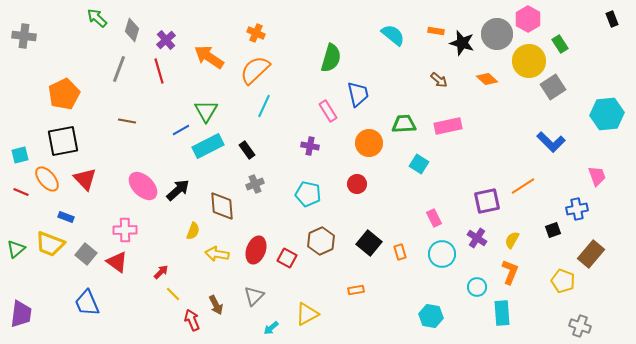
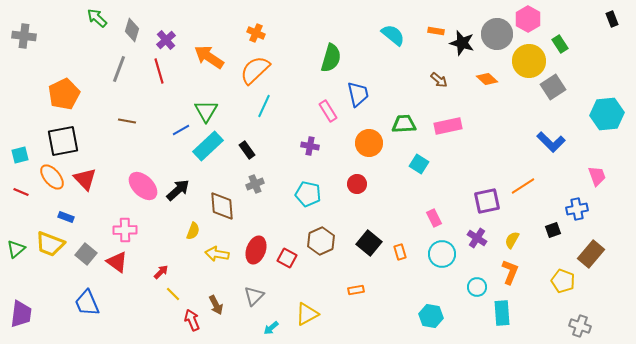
cyan rectangle at (208, 146): rotated 16 degrees counterclockwise
orange ellipse at (47, 179): moved 5 px right, 2 px up
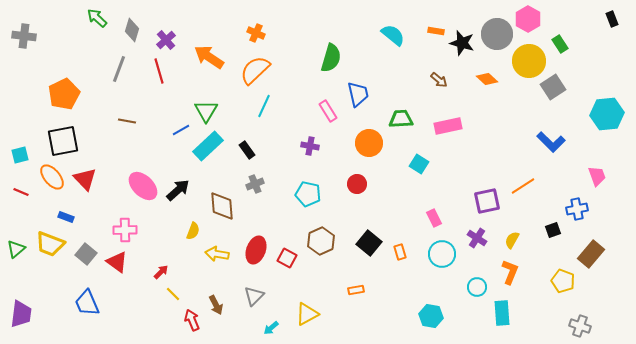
green trapezoid at (404, 124): moved 3 px left, 5 px up
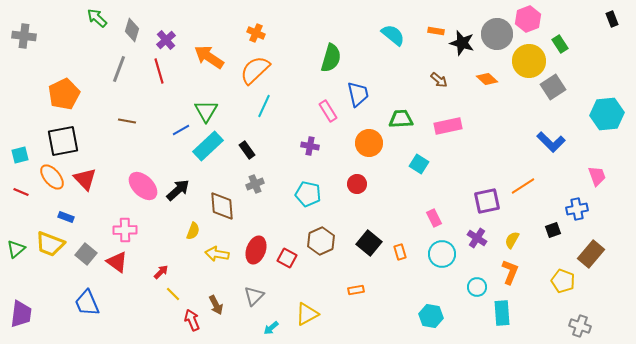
pink hexagon at (528, 19): rotated 10 degrees clockwise
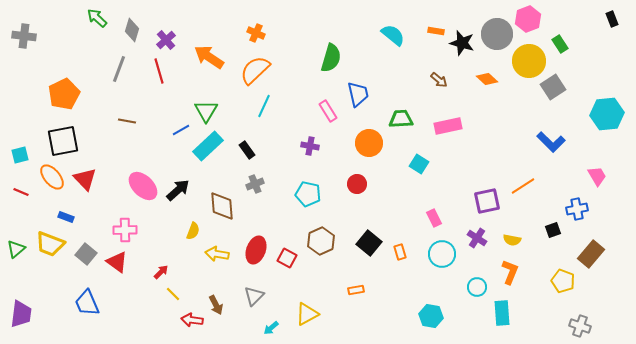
pink trapezoid at (597, 176): rotated 10 degrees counterclockwise
yellow semicircle at (512, 240): rotated 108 degrees counterclockwise
red arrow at (192, 320): rotated 60 degrees counterclockwise
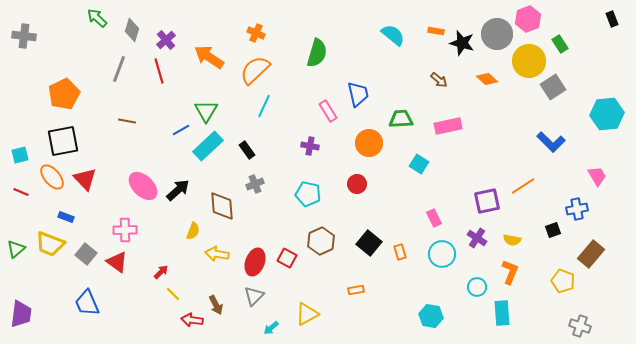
green semicircle at (331, 58): moved 14 px left, 5 px up
red ellipse at (256, 250): moved 1 px left, 12 px down
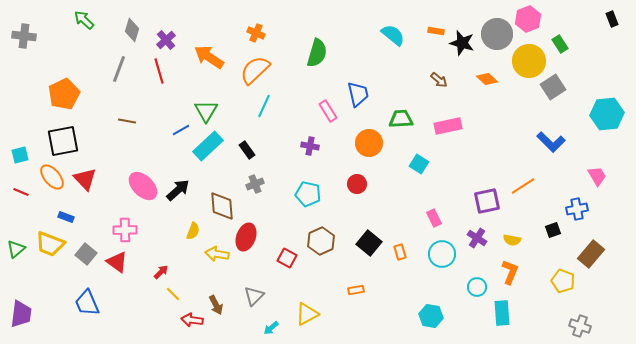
green arrow at (97, 18): moved 13 px left, 2 px down
red ellipse at (255, 262): moved 9 px left, 25 px up
